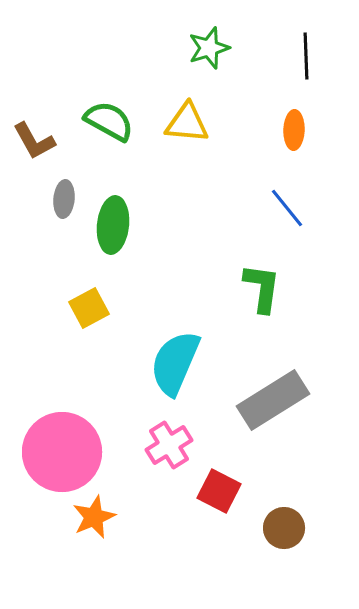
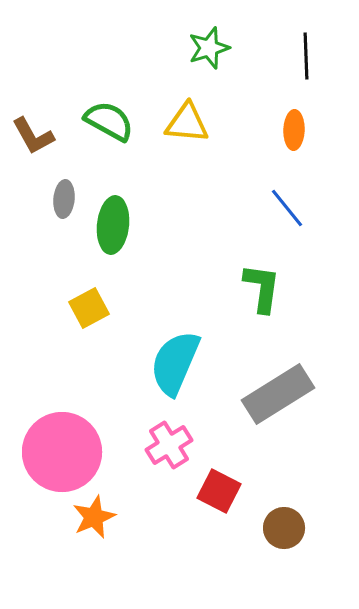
brown L-shape: moved 1 px left, 5 px up
gray rectangle: moved 5 px right, 6 px up
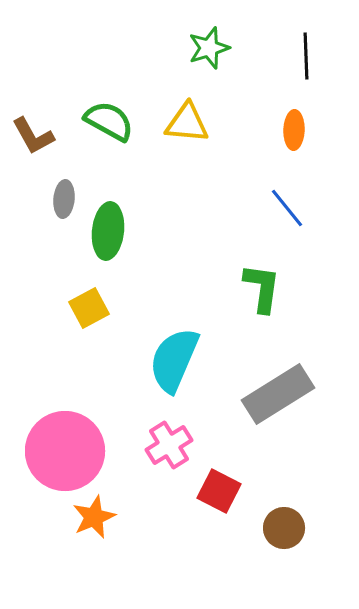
green ellipse: moved 5 px left, 6 px down
cyan semicircle: moved 1 px left, 3 px up
pink circle: moved 3 px right, 1 px up
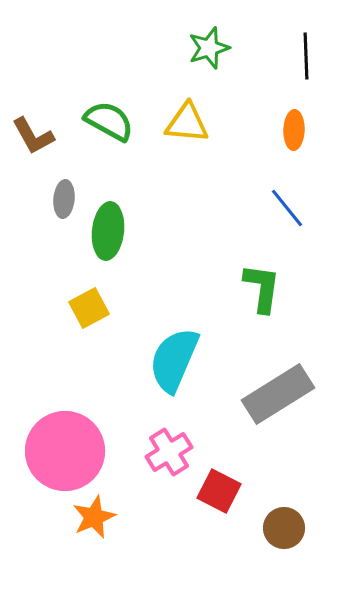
pink cross: moved 7 px down
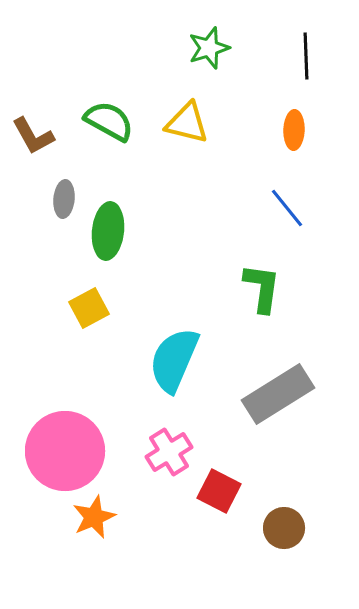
yellow triangle: rotated 9 degrees clockwise
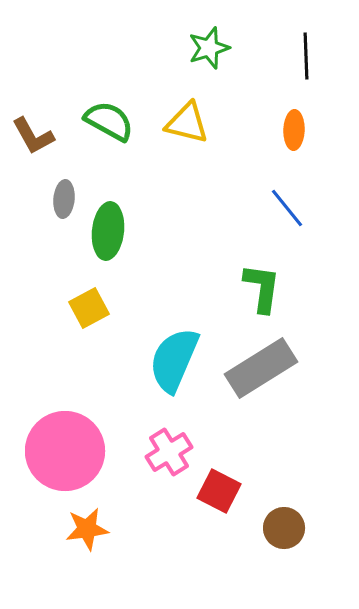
gray rectangle: moved 17 px left, 26 px up
orange star: moved 7 px left, 12 px down; rotated 15 degrees clockwise
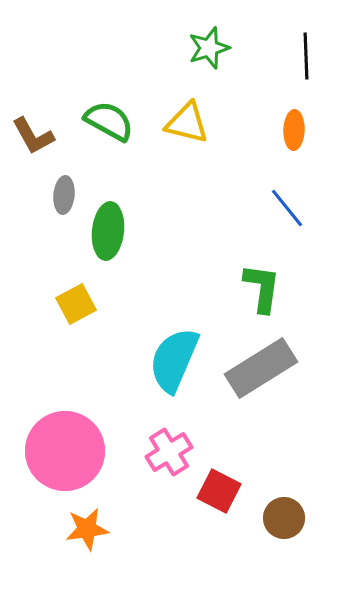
gray ellipse: moved 4 px up
yellow square: moved 13 px left, 4 px up
brown circle: moved 10 px up
